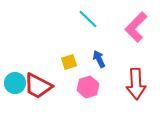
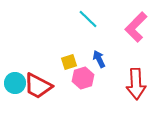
pink hexagon: moved 5 px left, 9 px up
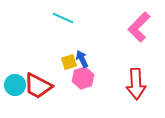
cyan line: moved 25 px left, 1 px up; rotated 20 degrees counterclockwise
pink L-shape: moved 3 px right
blue arrow: moved 17 px left
cyan circle: moved 2 px down
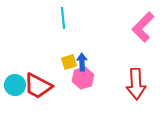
cyan line: rotated 60 degrees clockwise
pink L-shape: moved 4 px right
blue arrow: moved 3 px down; rotated 24 degrees clockwise
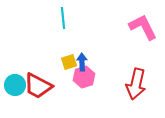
pink L-shape: rotated 108 degrees clockwise
pink hexagon: moved 1 px right, 1 px up
red arrow: rotated 16 degrees clockwise
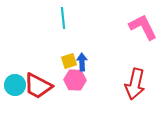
yellow square: moved 1 px up
pink hexagon: moved 9 px left, 3 px down; rotated 20 degrees clockwise
red arrow: moved 1 px left
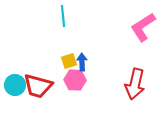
cyan line: moved 2 px up
pink L-shape: rotated 96 degrees counterclockwise
red trapezoid: rotated 12 degrees counterclockwise
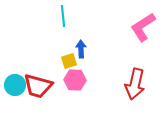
blue arrow: moved 1 px left, 13 px up
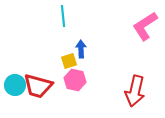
pink L-shape: moved 2 px right, 1 px up
pink hexagon: rotated 10 degrees clockwise
red arrow: moved 7 px down
